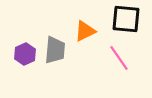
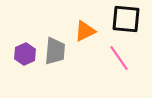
gray trapezoid: moved 1 px down
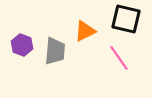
black square: rotated 8 degrees clockwise
purple hexagon: moved 3 px left, 9 px up; rotated 15 degrees counterclockwise
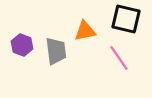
orange triangle: rotated 15 degrees clockwise
gray trapezoid: moved 1 px right; rotated 12 degrees counterclockwise
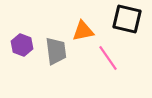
black square: moved 1 px right
orange triangle: moved 2 px left
pink line: moved 11 px left
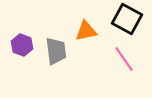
black square: rotated 16 degrees clockwise
orange triangle: moved 3 px right
pink line: moved 16 px right, 1 px down
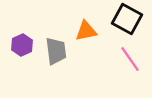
purple hexagon: rotated 15 degrees clockwise
pink line: moved 6 px right
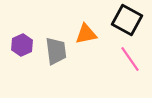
black square: moved 1 px down
orange triangle: moved 3 px down
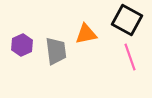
pink line: moved 2 px up; rotated 16 degrees clockwise
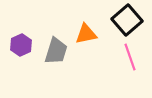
black square: rotated 20 degrees clockwise
purple hexagon: moved 1 px left
gray trapezoid: rotated 24 degrees clockwise
